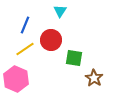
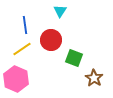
blue line: rotated 30 degrees counterclockwise
yellow line: moved 3 px left
green square: rotated 12 degrees clockwise
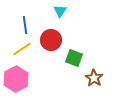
pink hexagon: rotated 10 degrees clockwise
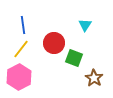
cyan triangle: moved 25 px right, 14 px down
blue line: moved 2 px left
red circle: moved 3 px right, 3 px down
yellow line: moved 1 px left; rotated 18 degrees counterclockwise
pink hexagon: moved 3 px right, 2 px up
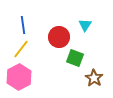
red circle: moved 5 px right, 6 px up
green square: moved 1 px right
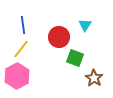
pink hexagon: moved 2 px left, 1 px up
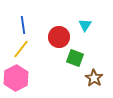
pink hexagon: moved 1 px left, 2 px down
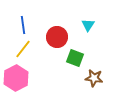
cyan triangle: moved 3 px right
red circle: moved 2 px left
yellow line: moved 2 px right
brown star: rotated 24 degrees counterclockwise
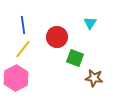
cyan triangle: moved 2 px right, 2 px up
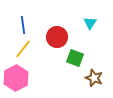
brown star: rotated 12 degrees clockwise
